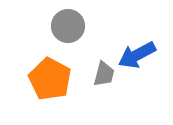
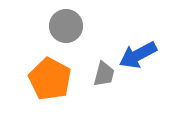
gray circle: moved 2 px left
blue arrow: moved 1 px right
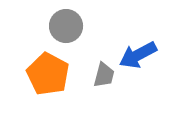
gray trapezoid: moved 1 px down
orange pentagon: moved 2 px left, 5 px up
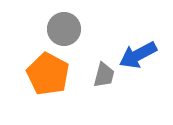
gray circle: moved 2 px left, 3 px down
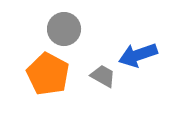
blue arrow: rotated 9 degrees clockwise
gray trapezoid: moved 1 px left, 1 px down; rotated 76 degrees counterclockwise
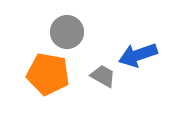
gray circle: moved 3 px right, 3 px down
orange pentagon: rotated 18 degrees counterclockwise
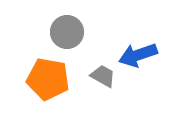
orange pentagon: moved 5 px down
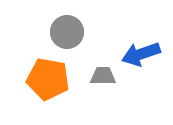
blue arrow: moved 3 px right, 1 px up
gray trapezoid: rotated 28 degrees counterclockwise
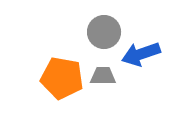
gray circle: moved 37 px right
orange pentagon: moved 14 px right, 1 px up
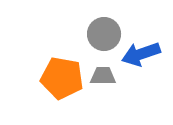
gray circle: moved 2 px down
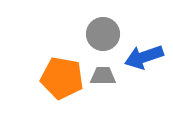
gray circle: moved 1 px left
blue arrow: moved 3 px right, 3 px down
